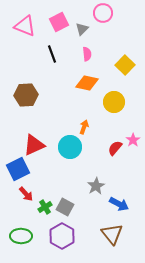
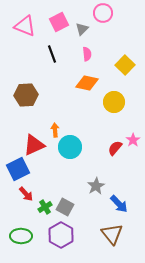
orange arrow: moved 29 px left, 3 px down; rotated 24 degrees counterclockwise
blue arrow: rotated 18 degrees clockwise
purple hexagon: moved 1 px left, 1 px up
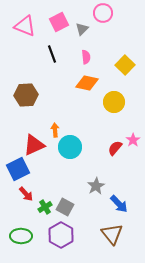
pink semicircle: moved 1 px left, 3 px down
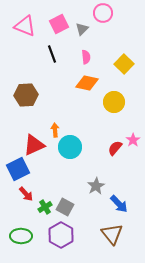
pink square: moved 2 px down
yellow square: moved 1 px left, 1 px up
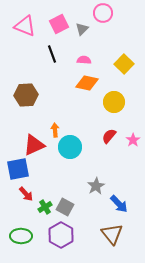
pink semicircle: moved 2 px left, 3 px down; rotated 80 degrees counterclockwise
red semicircle: moved 6 px left, 12 px up
blue square: rotated 15 degrees clockwise
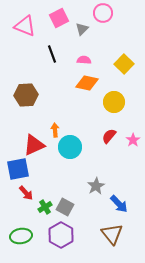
pink square: moved 6 px up
red arrow: moved 1 px up
green ellipse: rotated 10 degrees counterclockwise
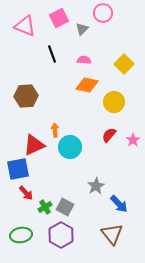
orange diamond: moved 2 px down
brown hexagon: moved 1 px down
red semicircle: moved 1 px up
green ellipse: moved 1 px up
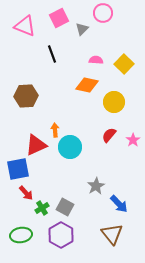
pink semicircle: moved 12 px right
red triangle: moved 2 px right
green cross: moved 3 px left, 1 px down
